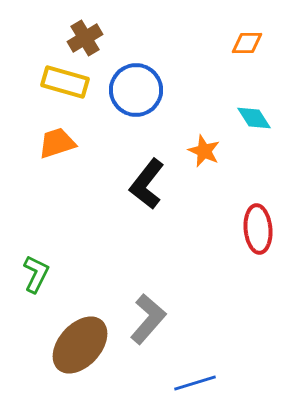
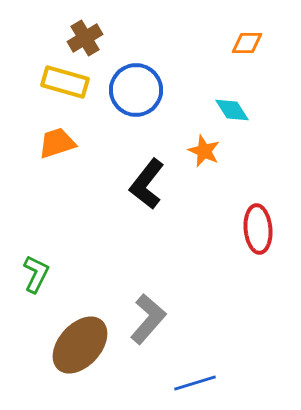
cyan diamond: moved 22 px left, 8 px up
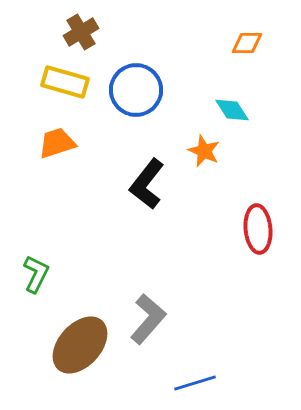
brown cross: moved 4 px left, 6 px up
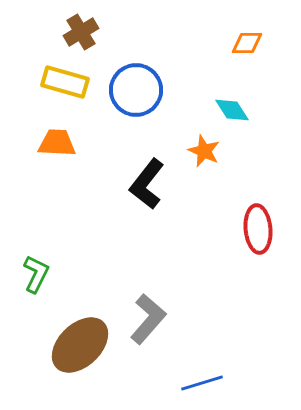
orange trapezoid: rotated 21 degrees clockwise
brown ellipse: rotated 4 degrees clockwise
blue line: moved 7 px right
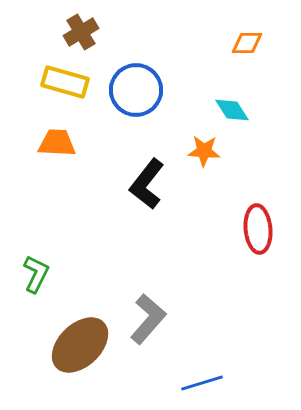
orange star: rotated 20 degrees counterclockwise
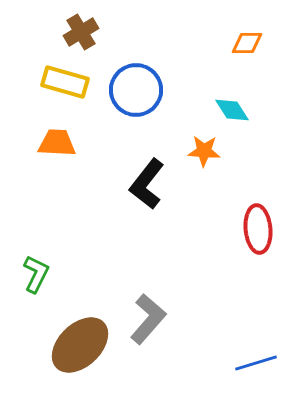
blue line: moved 54 px right, 20 px up
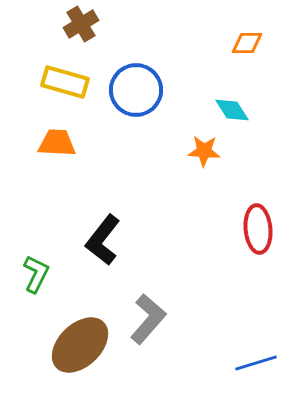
brown cross: moved 8 px up
black L-shape: moved 44 px left, 56 px down
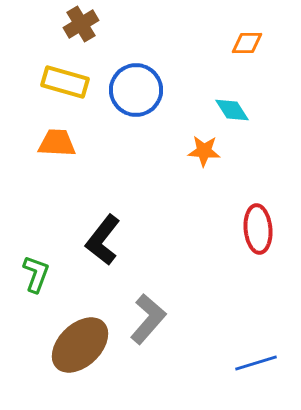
green L-shape: rotated 6 degrees counterclockwise
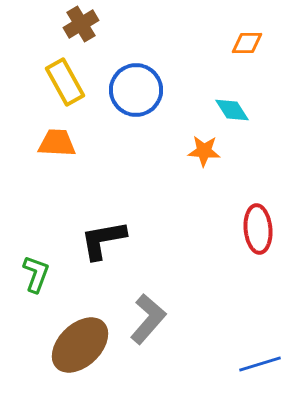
yellow rectangle: rotated 45 degrees clockwise
black L-shape: rotated 42 degrees clockwise
blue line: moved 4 px right, 1 px down
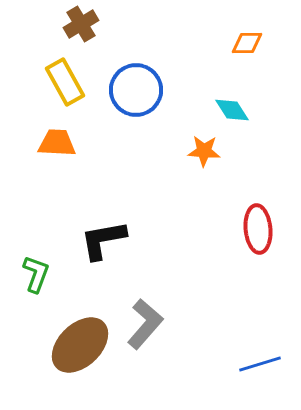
gray L-shape: moved 3 px left, 5 px down
